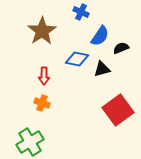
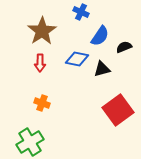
black semicircle: moved 3 px right, 1 px up
red arrow: moved 4 px left, 13 px up
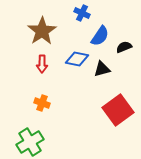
blue cross: moved 1 px right, 1 px down
red arrow: moved 2 px right, 1 px down
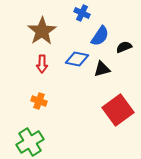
orange cross: moved 3 px left, 2 px up
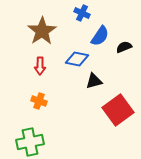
red arrow: moved 2 px left, 2 px down
black triangle: moved 8 px left, 12 px down
green cross: rotated 20 degrees clockwise
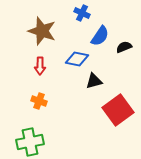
brown star: rotated 20 degrees counterclockwise
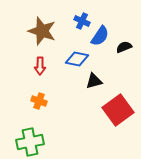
blue cross: moved 8 px down
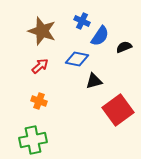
red arrow: rotated 132 degrees counterclockwise
green cross: moved 3 px right, 2 px up
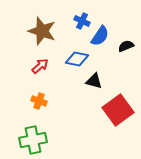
black semicircle: moved 2 px right, 1 px up
black triangle: rotated 30 degrees clockwise
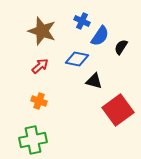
black semicircle: moved 5 px left, 1 px down; rotated 35 degrees counterclockwise
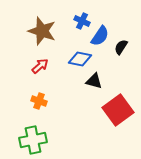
blue diamond: moved 3 px right
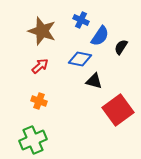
blue cross: moved 1 px left, 1 px up
green cross: rotated 12 degrees counterclockwise
